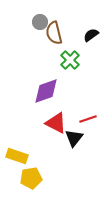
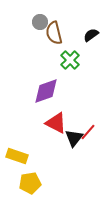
red line: moved 13 px down; rotated 30 degrees counterclockwise
yellow pentagon: moved 1 px left, 5 px down
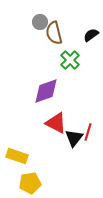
red line: rotated 24 degrees counterclockwise
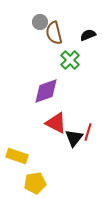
black semicircle: moved 3 px left; rotated 14 degrees clockwise
yellow pentagon: moved 5 px right
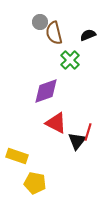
black triangle: moved 3 px right, 3 px down
yellow pentagon: rotated 20 degrees clockwise
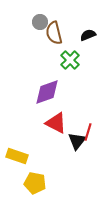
purple diamond: moved 1 px right, 1 px down
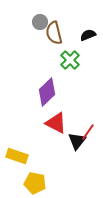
purple diamond: rotated 24 degrees counterclockwise
red line: rotated 18 degrees clockwise
